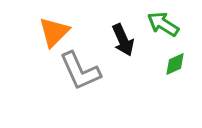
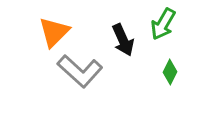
green arrow: rotated 92 degrees counterclockwise
green diamond: moved 5 px left, 8 px down; rotated 40 degrees counterclockwise
gray L-shape: rotated 24 degrees counterclockwise
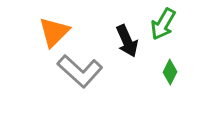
black arrow: moved 4 px right, 1 px down
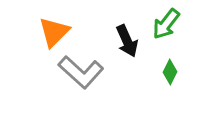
green arrow: moved 3 px right; rotated 8 degrees clockwise
gray L-shape: moved 1 px right, 1 px down
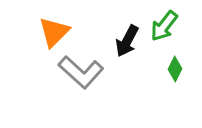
green arrow: moved 2 px left, 2 px down
black arrow: rotated 52 degrees clockwise
green diamond: moved 5 px right, 3 px up
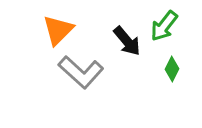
orange triangle: moved 4 px right, 2 px up
black arrow: rotated 68 degrees counterclockwise
green diamond: moved 3 px left
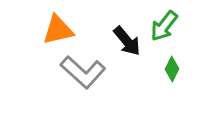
orange triangle: rotated 32 degrees clockwise
gray L-shape: moved 2 px right
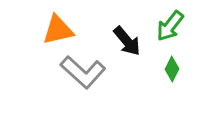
green arrow: moved 6 px right
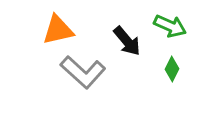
green arrow: rotated 104 degrees counterclockwise
